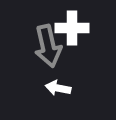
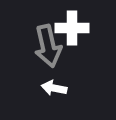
white arrow: moved 4 px left
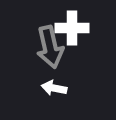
gray arrow: moved 2 px right, 1 px down
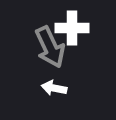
gray arrow: rotated 12 degrees counterclockwise
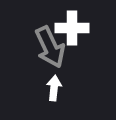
white arrow: rotated 85 degrees clockwise
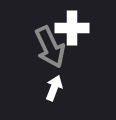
white arrow: rotated 15 degrees clockwise
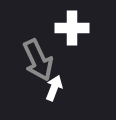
gray arrow: moved 12 px left, 13 px down
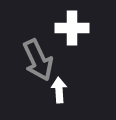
white arrow: moved 5 px right, 2 px down; rotated 25 degrees counterclockwise
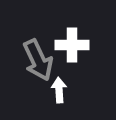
white cross: moved 17 px down
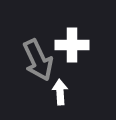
white arrow: moved 1 px right, 2 px down
